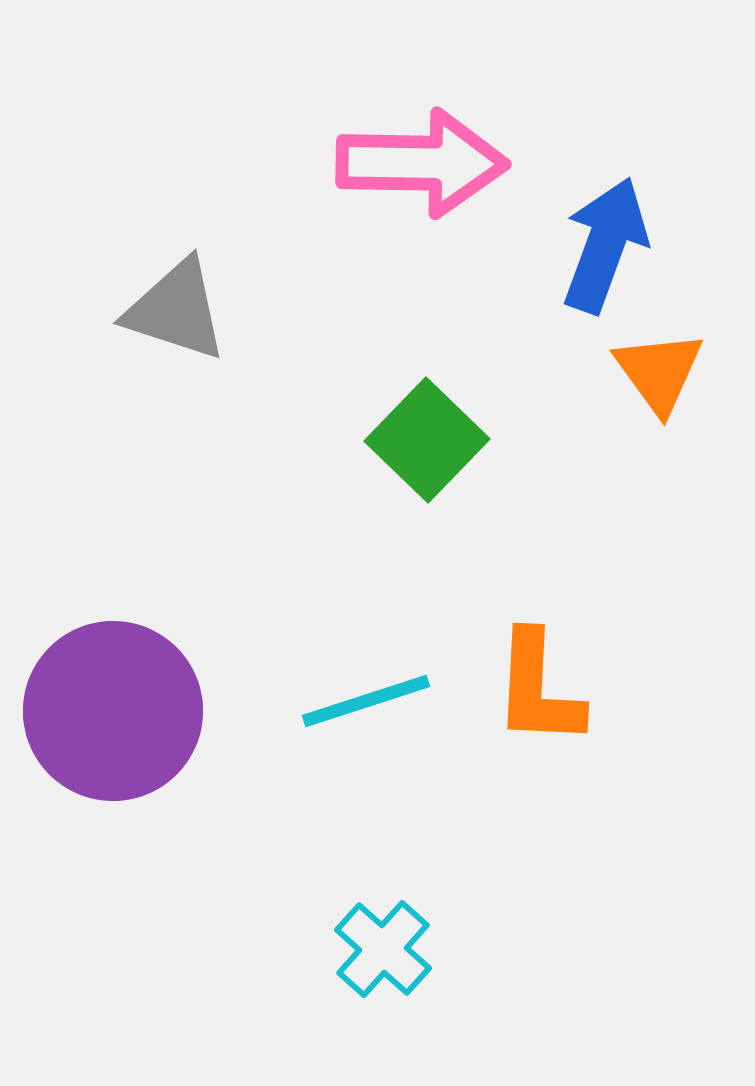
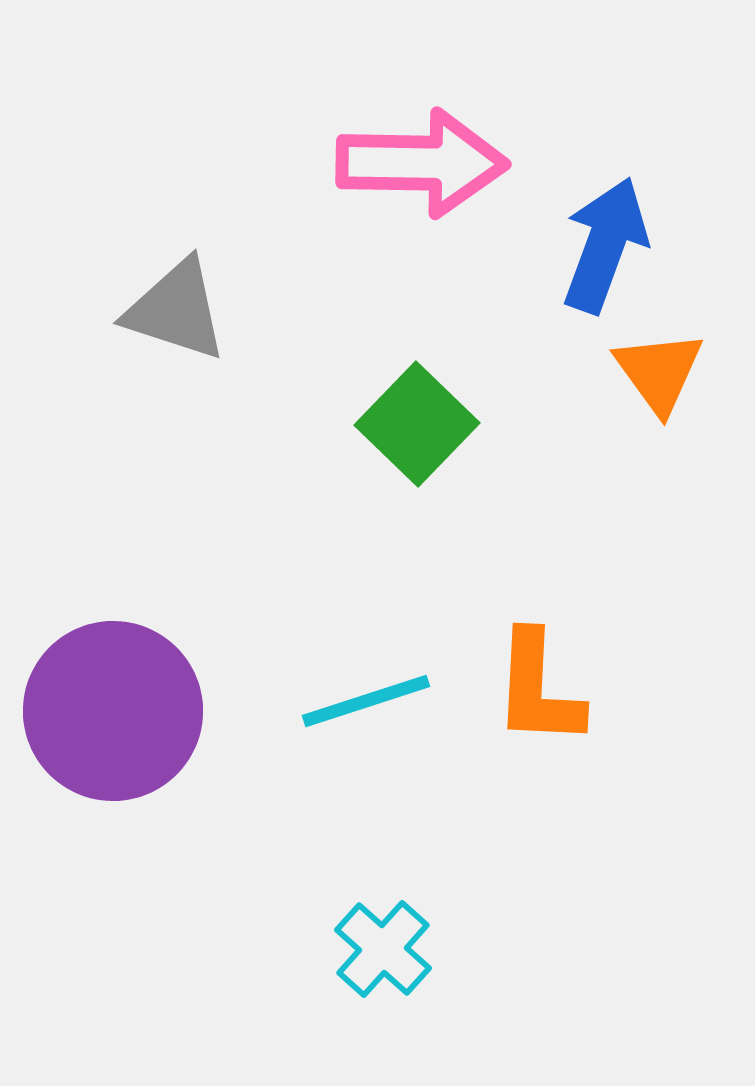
green square: moved 10 px left, 16 px up
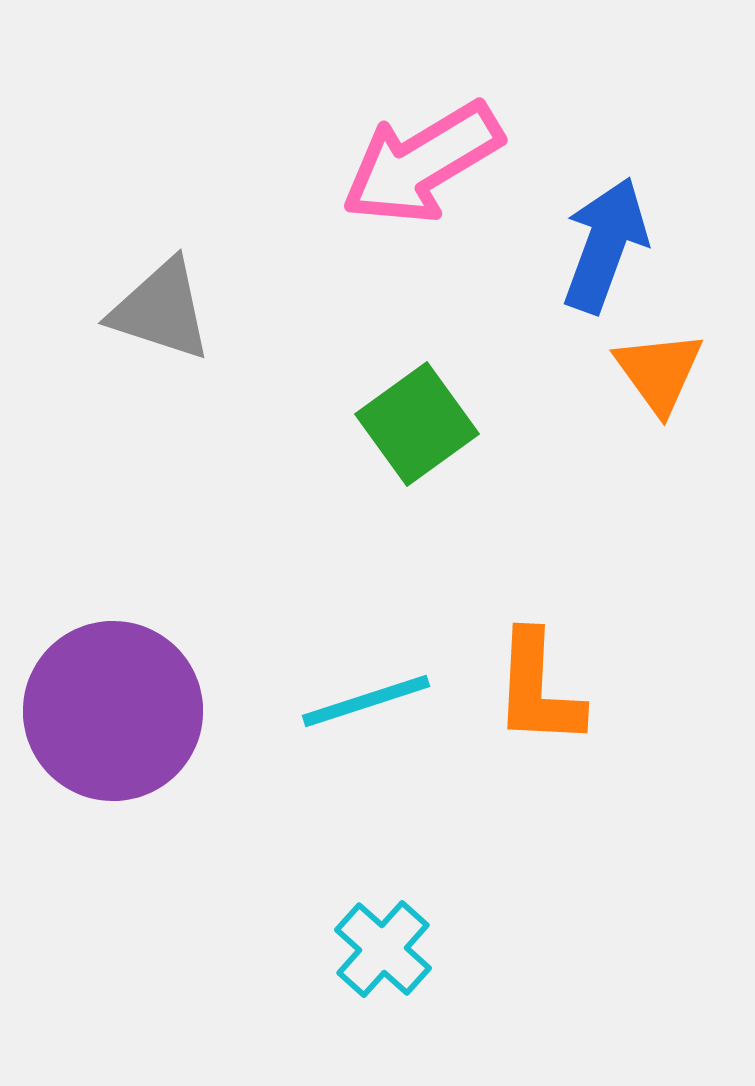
pink arrow: rotated 148 degrees clockwise
gray triangle: moved 15 px left
green square: rotated 10 degrees clockwise
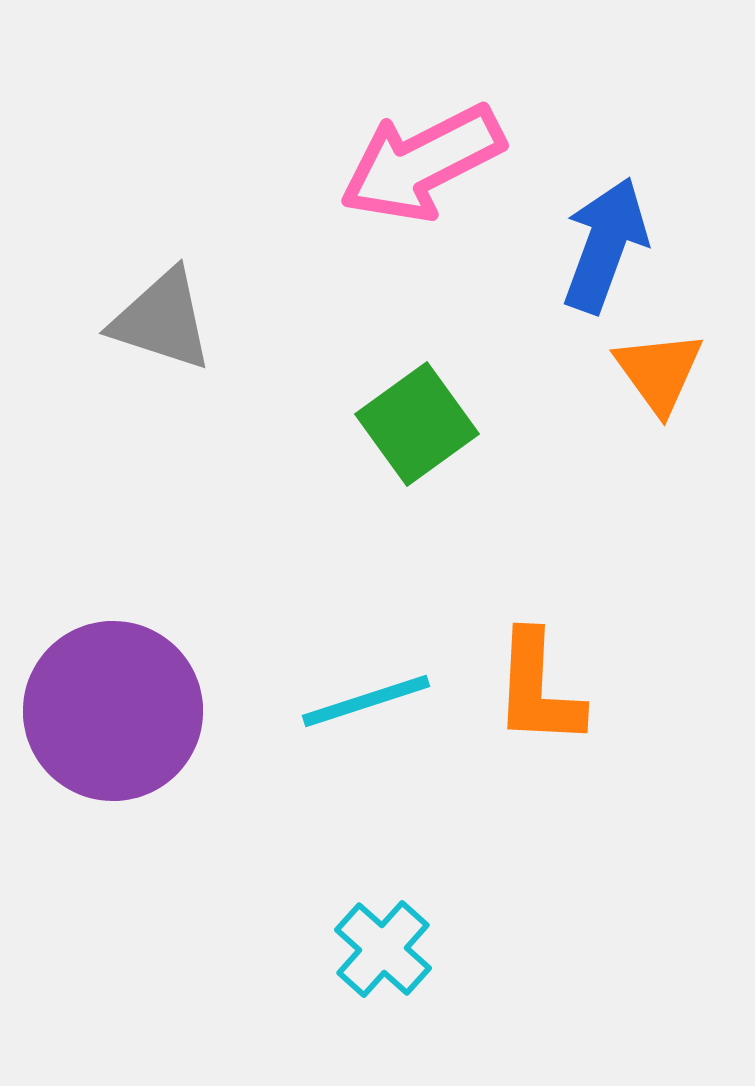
pink arrow: rotated 4 degrees clockwise
gray triangle: moved 1 px right, 10 px down
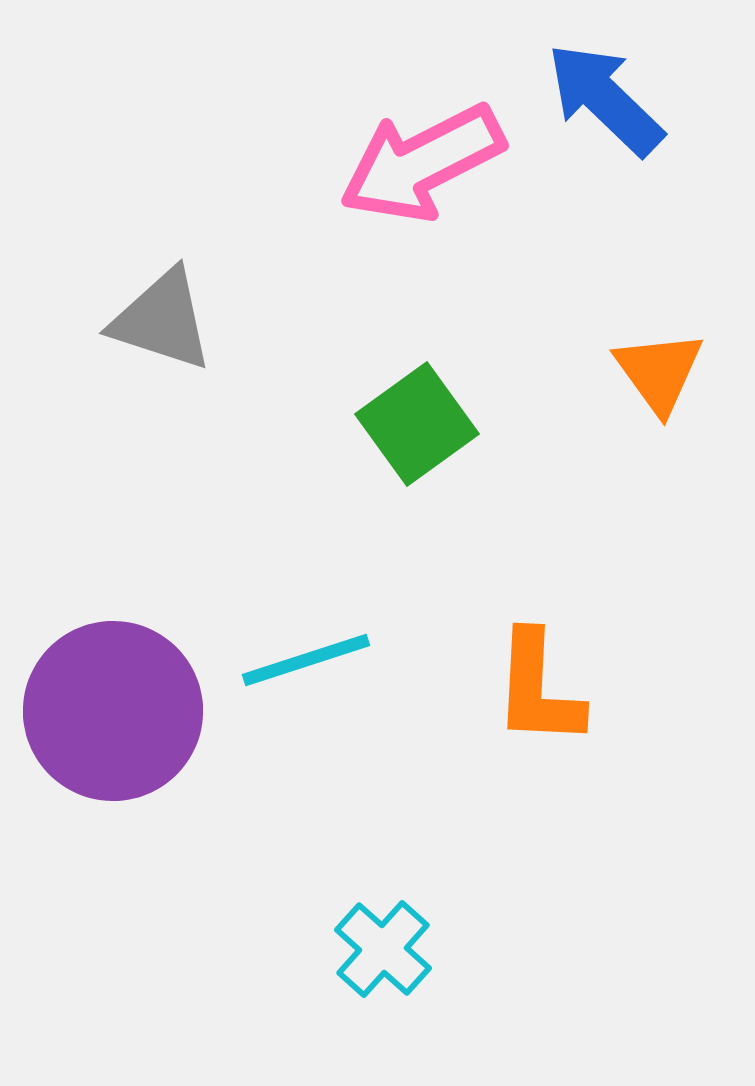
blue arrow: moved 146 px up; rotated 66 degrees counterclockwise
cyan line: moved 60 px left, 41 px up
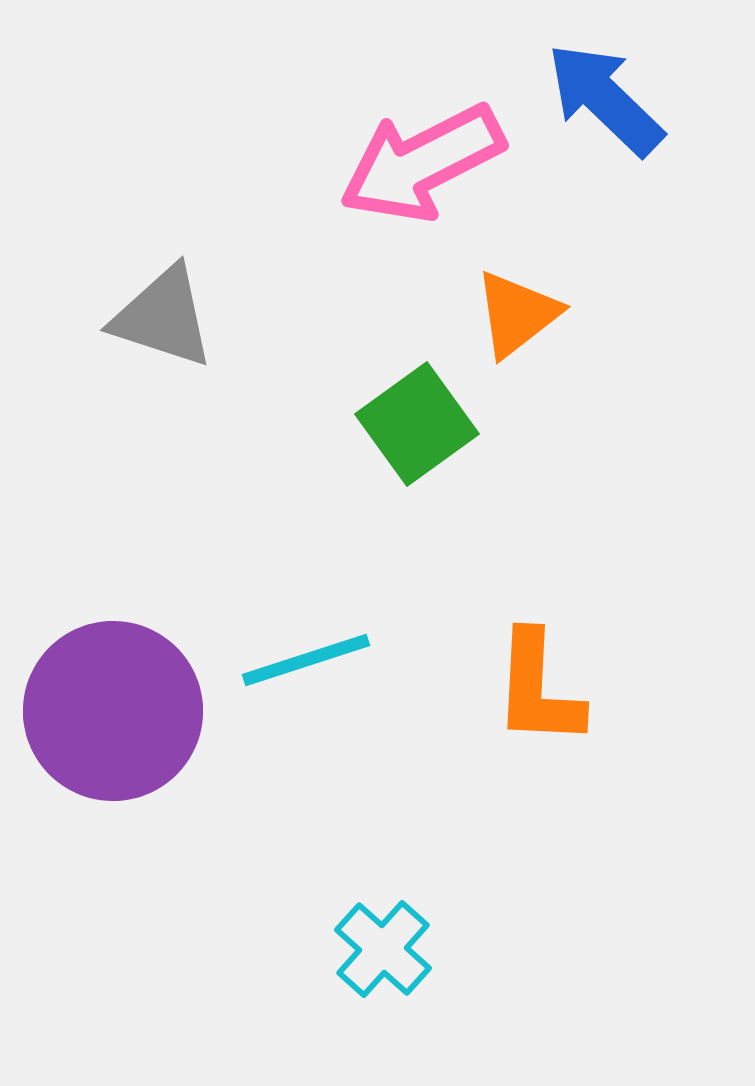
gray triangle: moved 1 px right, 3 px up
orange triangle: moved 142 px left, 58 px up; rotated 28 degrees clockwise
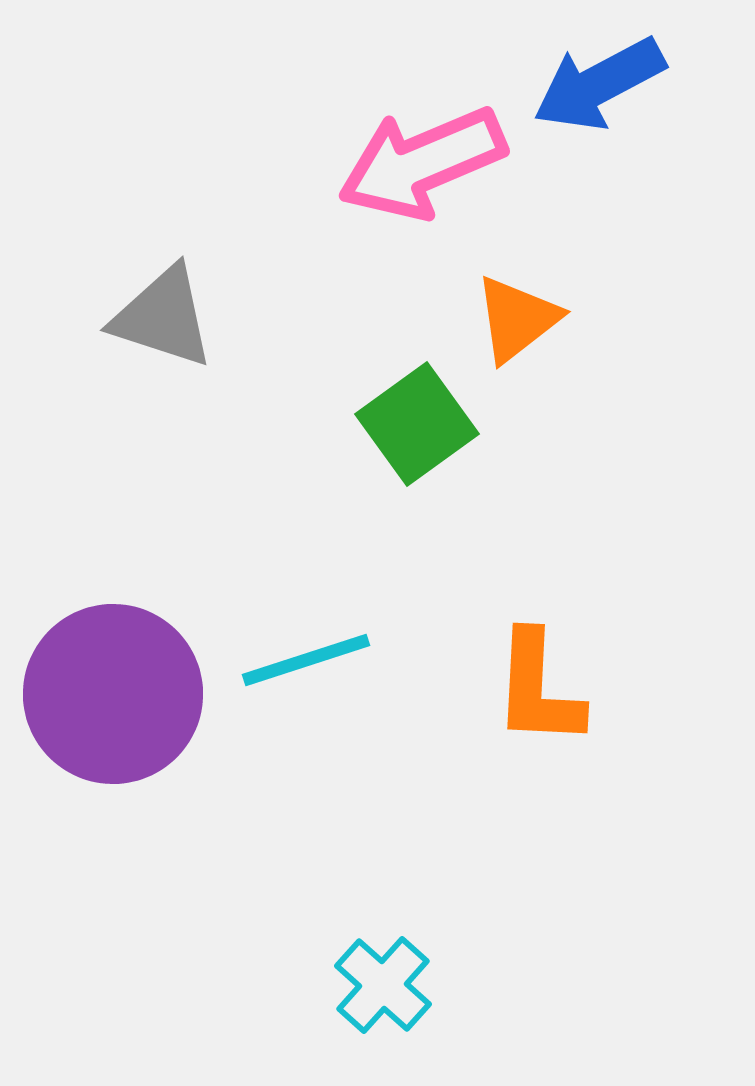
blue arrow: moved 6 px left, 15 px up; rotated 72 degrees counterclockwise
pink arrow: rotated 4 degrees clockwise
orange triangle: moved 5 px down
purple circle: moved 17 px up
cyan cross: moved 36 px down
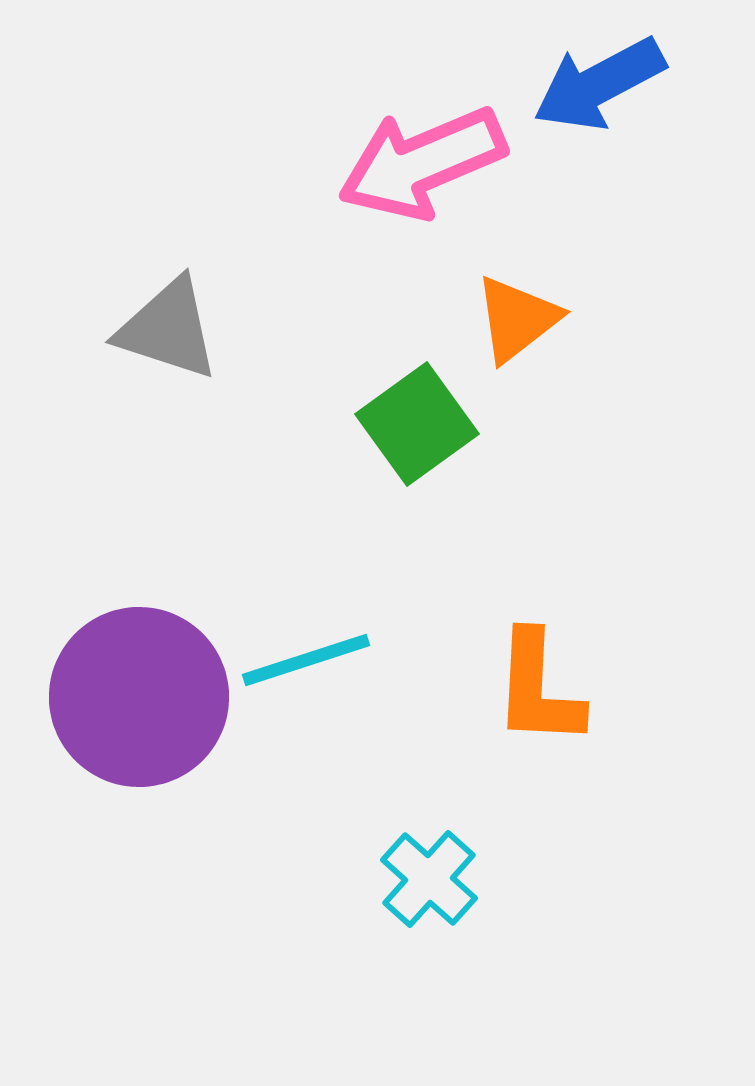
gray triangle: moved 5 px right, 12 px down
purple circle: moved 26 px right, 3 px down
cyan cross: moved 46 px right, 106 px up
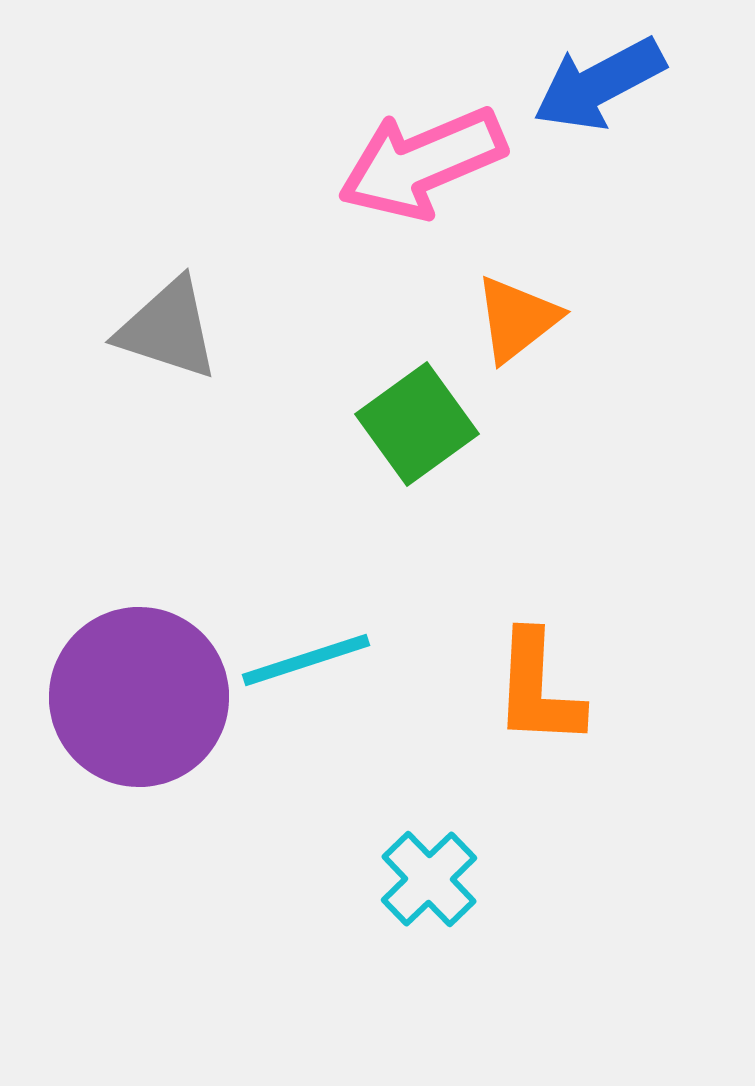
cyan cross: rotated 4 degrees clockwise
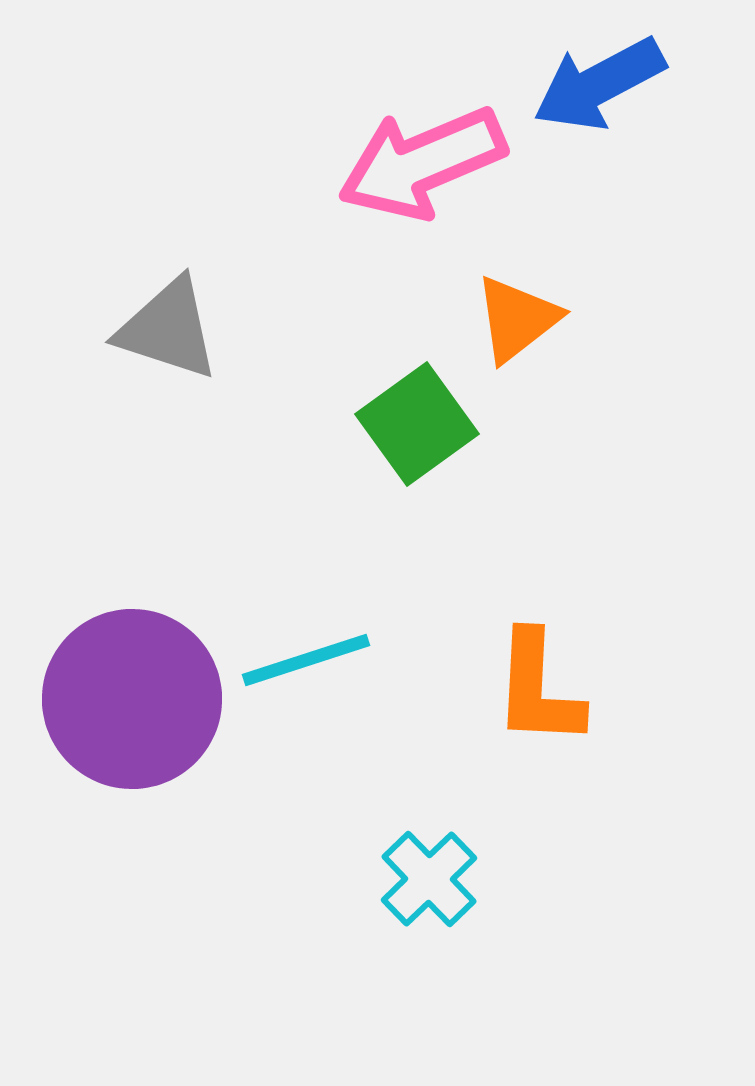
purple circle: moved 7 px left, 2 px down
